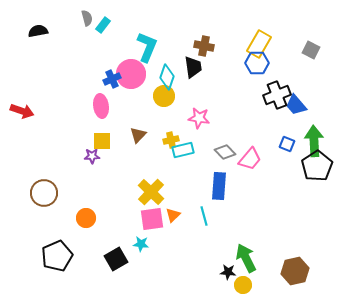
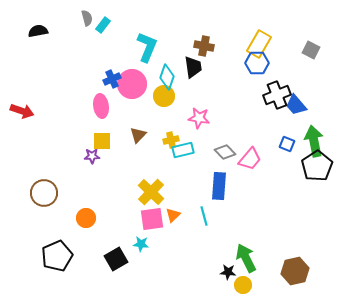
pink circle at (131, 74): moved 1 px right, 10 px down
green arrow at (314, 141): rotated 8 degrees counterclockwise
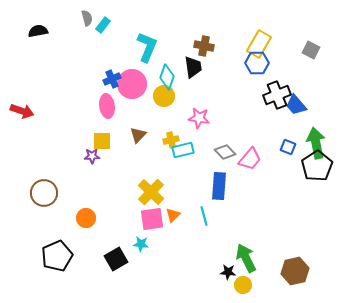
pink ellipse at (101, 106): moved 6 px right
green arrow at (314, 141): moved 2 px right, 2 px down
blue square at (287, 144): moved 1 px right, 3 px down
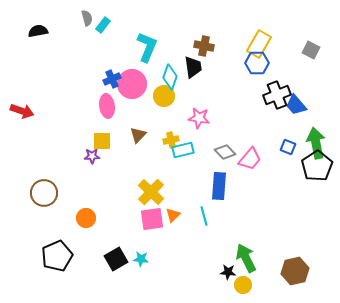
cyan diamond at (167, 77): moved 3 px right
cyan star at (141, 244): moved 15 px down
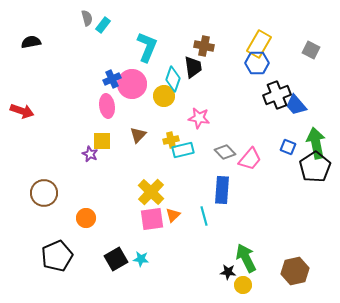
black semicircle at (38, 31): moved 7 px left, 11 px down
cyan diamond at (170, 77): moved 3 px right, 2 px down
purple star at (92, 156): moved 2 px left, 2 px up; rotated 28 degrees clockwise
black pentagon at (317, 166): moved 2 px left, 1 px down
blue rectangle at (219, 186): moved 3 px right, 4 px down
